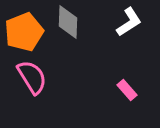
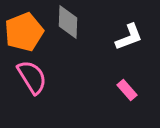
white L-shape: moved 15 px down; rotated 12 degrees clockwise
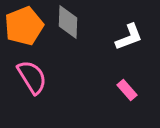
orange pentagon: moved 6 px up
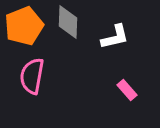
white L-shape: moved 14 px left; rotated 8 degrees clockwise
pink semicircle: moved 1 px up; rotated 138 degrees counterclockwise
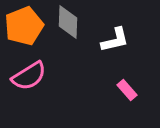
white L-shape: moved 3 px down
pink semicircle: moved 3 px left; rotated 132 degrees counterclockwise
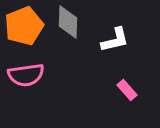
pink semicircle: moved 3 px left, 1 px up; rotated 24 degrees clockwise
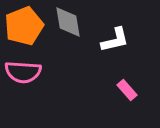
gray diamond: rotated 12 degrees counterclockwise
pink semicircle: moved 3 px left, 3 px up; rotated 12 degrees clockwise
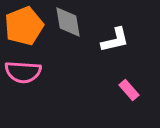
pink rectangle: moved 2 px right
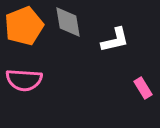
pink semicircle: moved 1 px right, 8 px down
pink rectangle: moved 14 px right, 2 px up; rotated 10 degrees clockwise
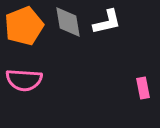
white L-shape: moved 8 px left, 18 px up
pink rectangle: rotated 20 degrees clockwise
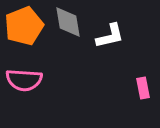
white L-shape: moved 3 px right, 14 px down
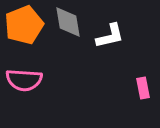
orange pentagon: moved 1 px up
